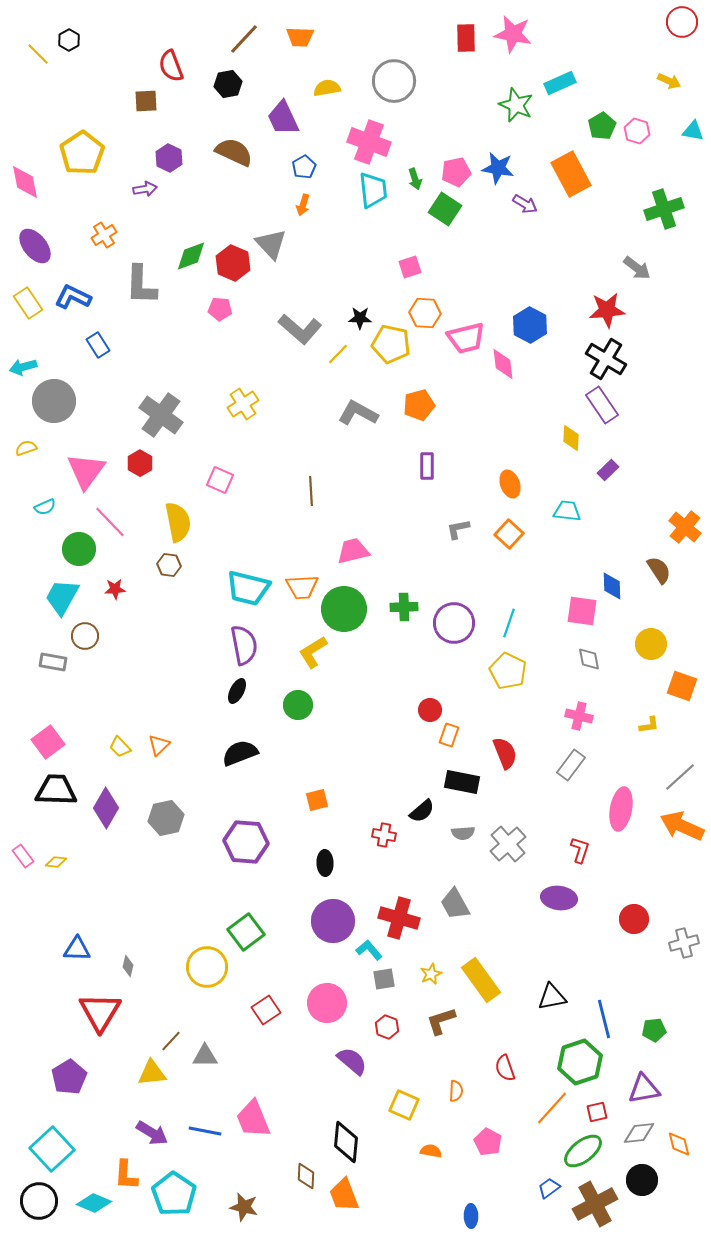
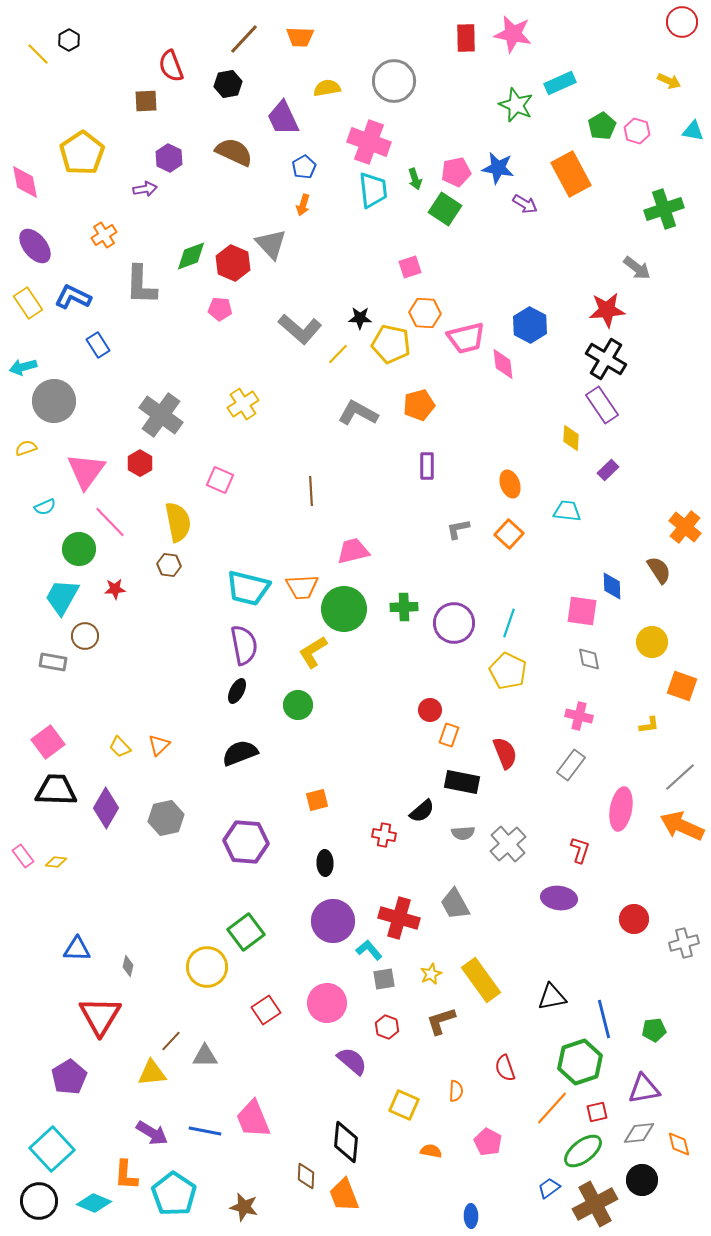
yellow circle at (651, 644): moved 1 px right, 2 px up
red triangle at (100, 1012): moved 4 px down
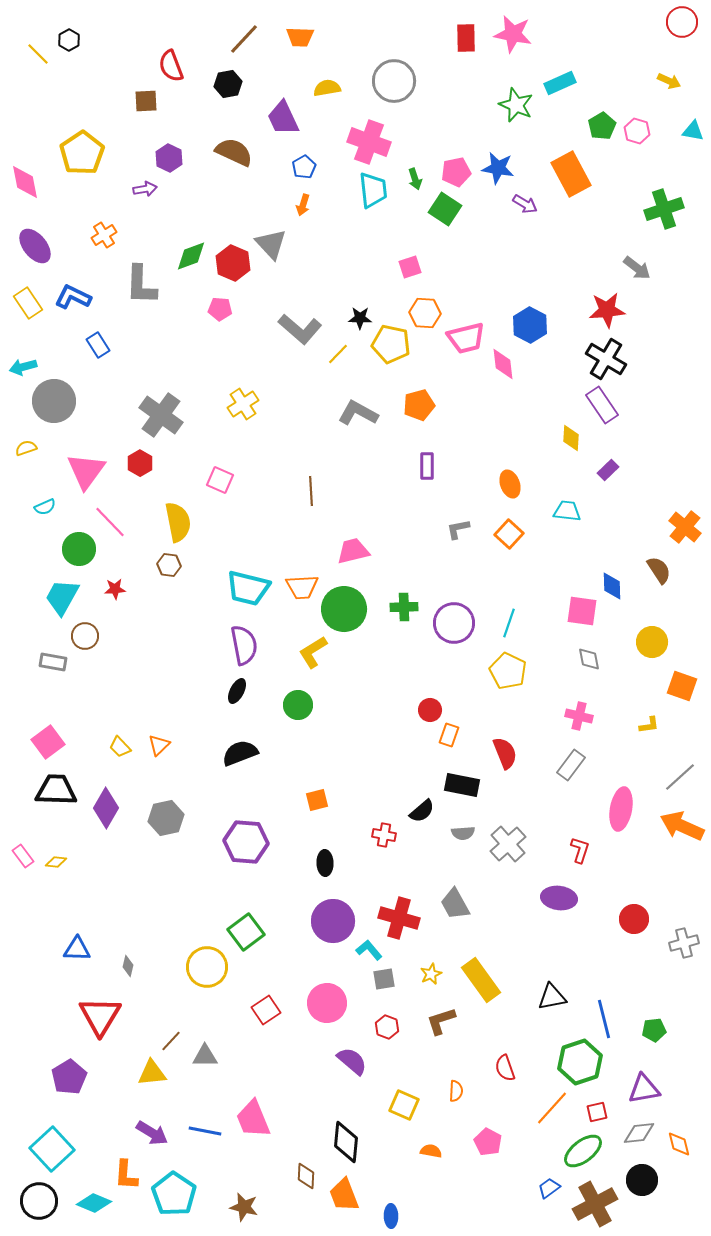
black rectangle at (462, 782): moved 3 px down
blue ellipse at (471, 1216): moved 80 px left
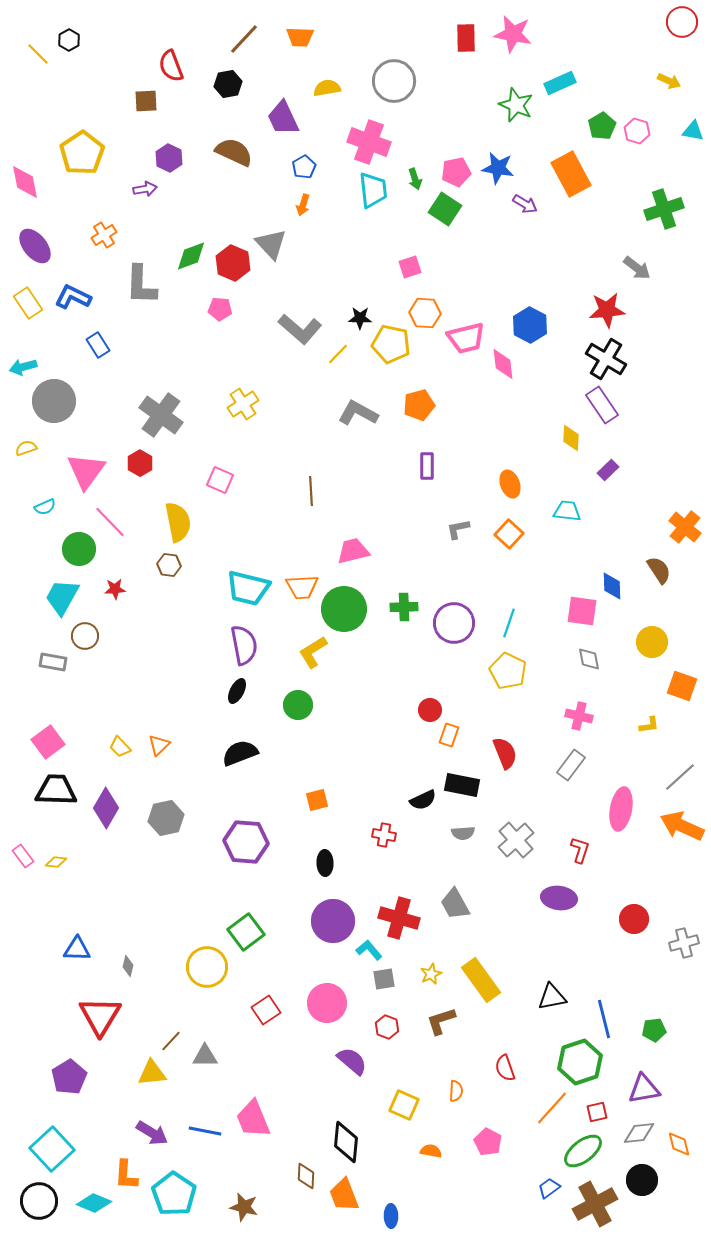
black semicircle at (422, 811): moved 1 px right, 11 px up; rotated 16 degrees clockwise
gray cross at (508, 844): moved 8 px right, 4 px up
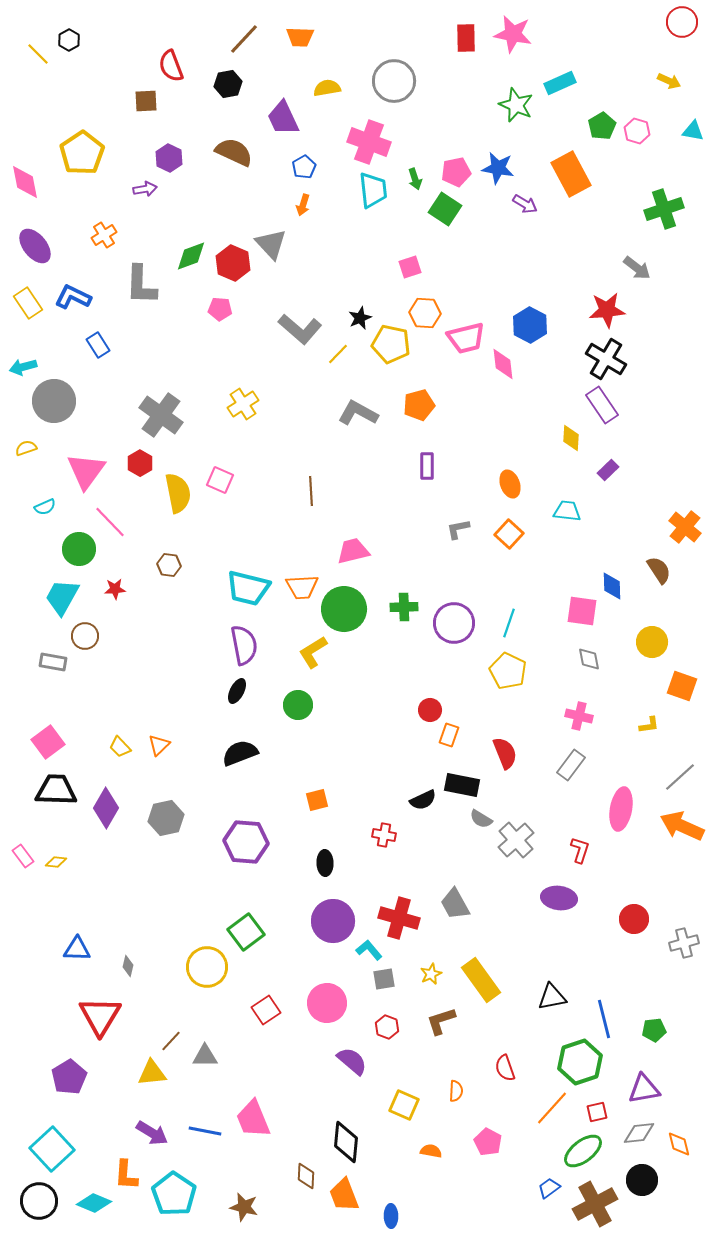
black star at (360, 318): rotated 25 degrees counterclockwise
yellow semicircle at (178, 522): moved 29 px up
gray semicircle at (463, 833): moved 18 px right, 14 px up; rotated 35 degrees clockwise
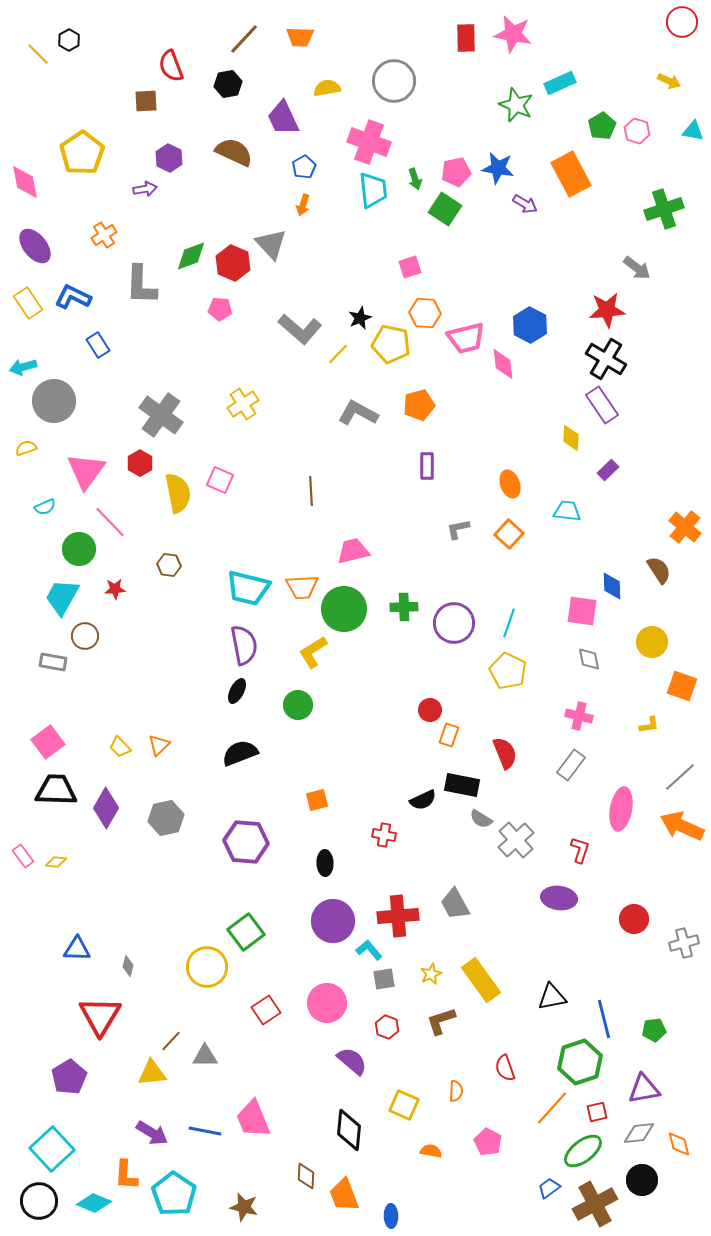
red cross at (399, 918): moved 1 px left, 2 px up; rotated 21 degrees counterclockwise
black diamond at (346, 1142): moved 3 px right, 12 px up
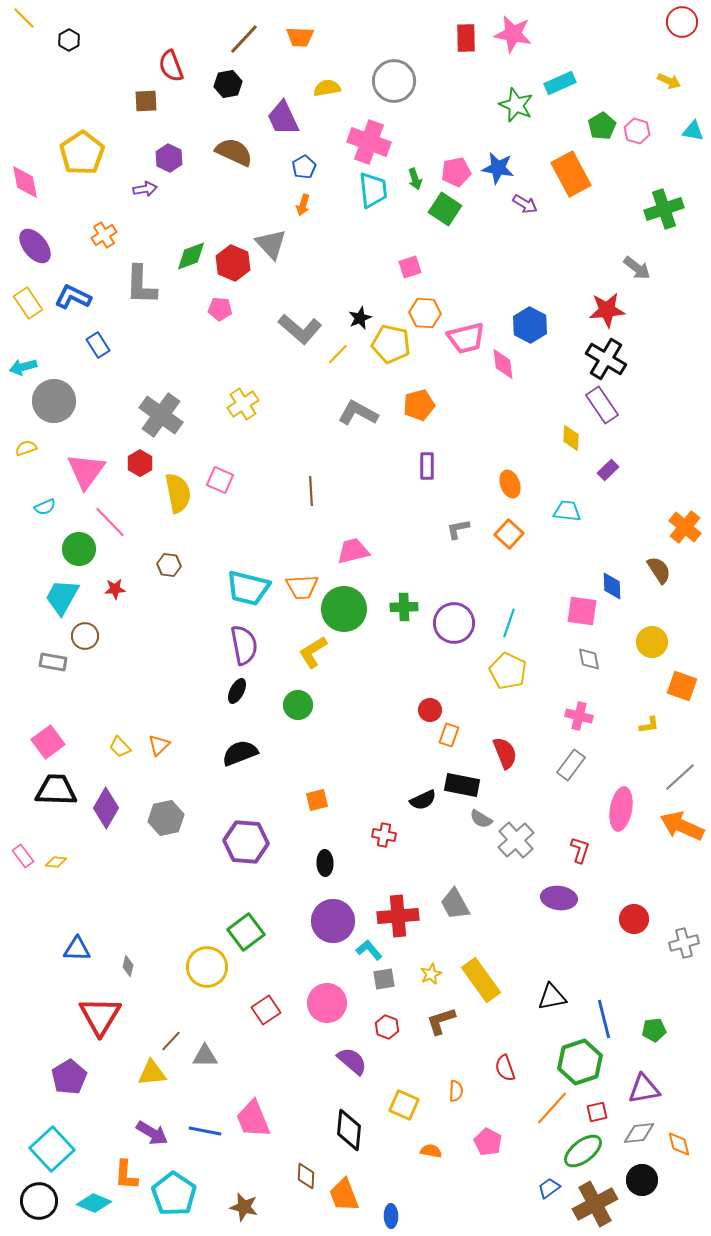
yellow line at (38, 54): moved 14 px left, 36 px up
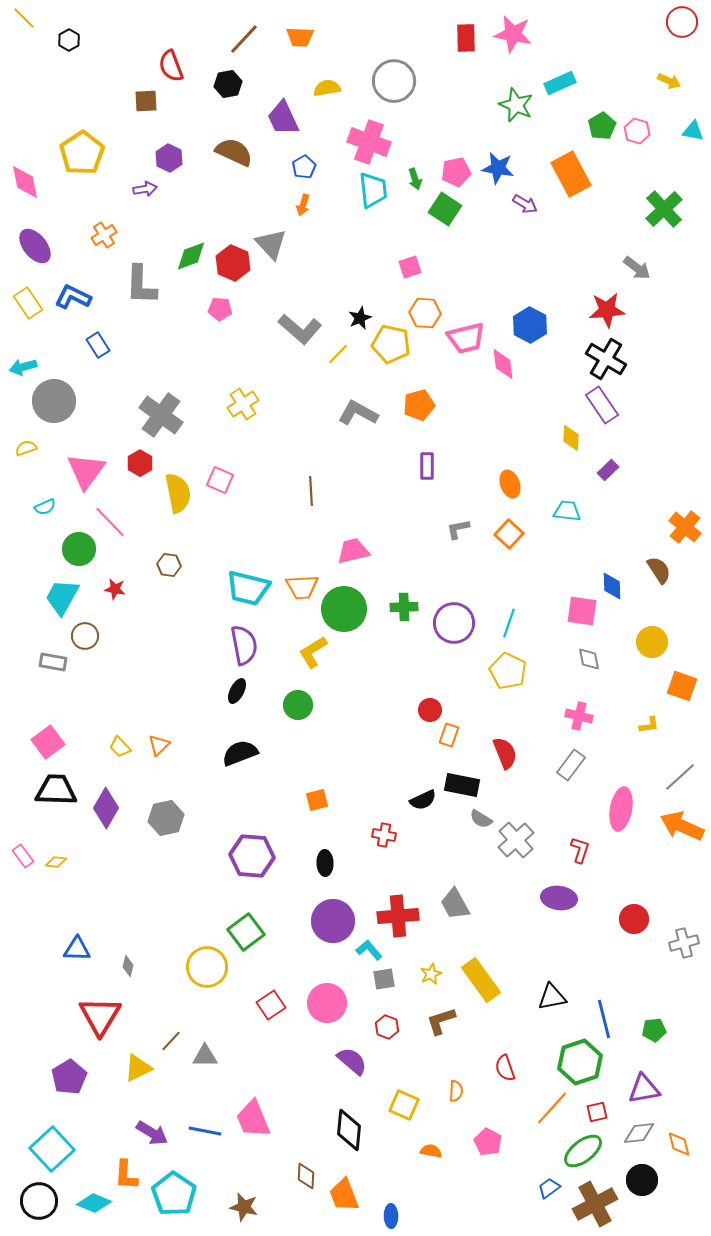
green cross at (664, 209): rotated 24 degrees counterclockwise
red star at (115, 589): rotated 15 degrees clockwise
purple hexagon at (246, 842): moved 6 px right, 14 px down
red square at (266, 1010): moved 5 px right, 5 px up
yellow triangle at (152, 1073): moved 14 px left, 5 px up; rotated 20 degrees counterclockwise
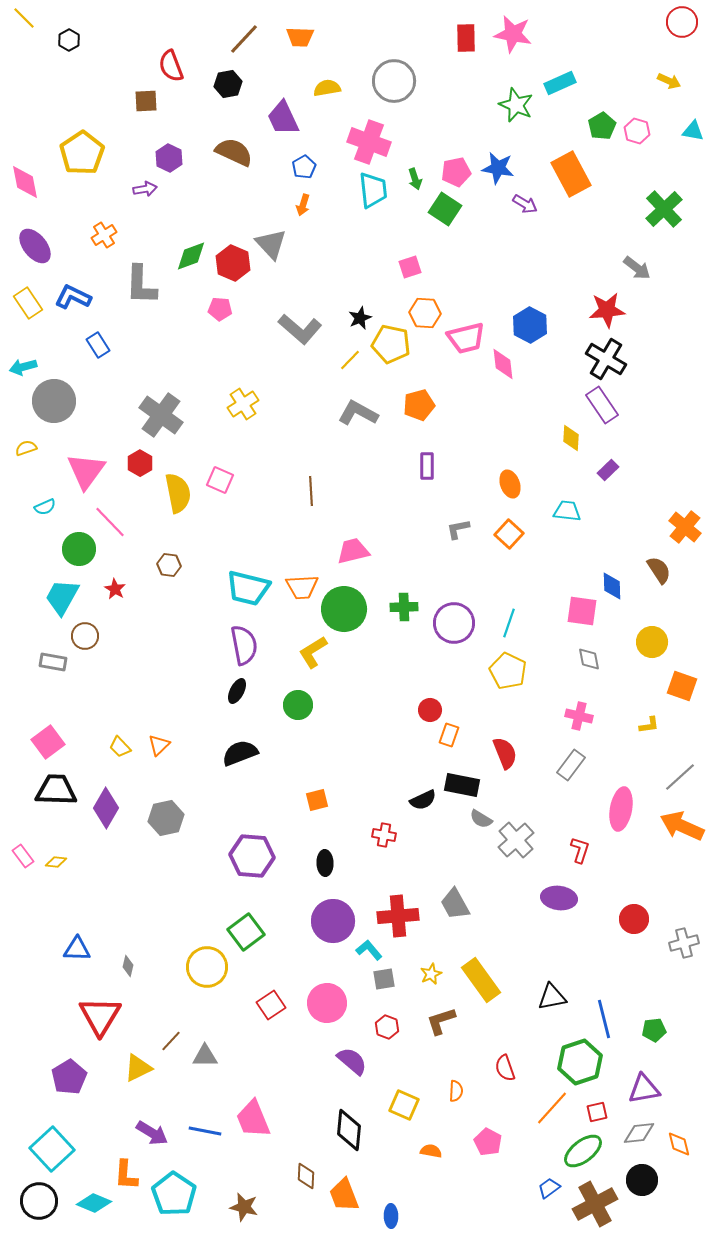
yellow line at (338, 354): moved 12 px right, 6 px down
red star at (115, 589): rotated 20 degrees clockwise
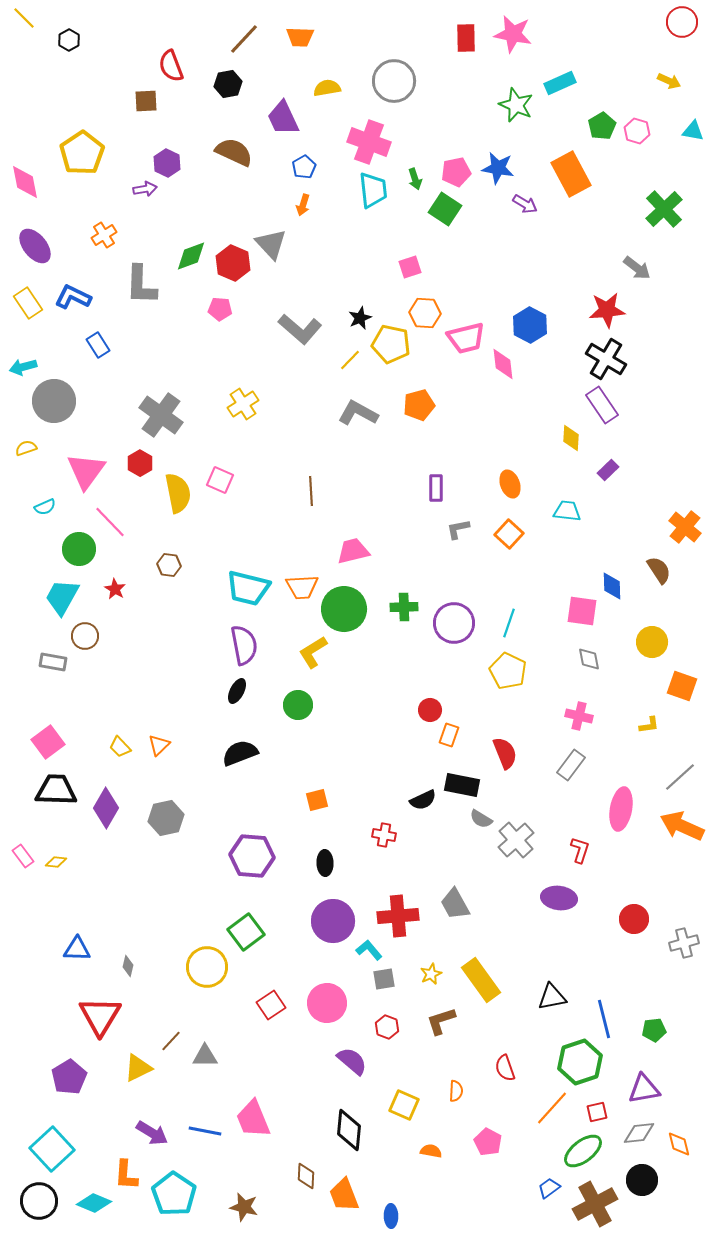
purple hexagon at (169, 158): moved 2 px left, 5 px down
purple rectangle at (427, 466): moved 9 px right, 22 px down
